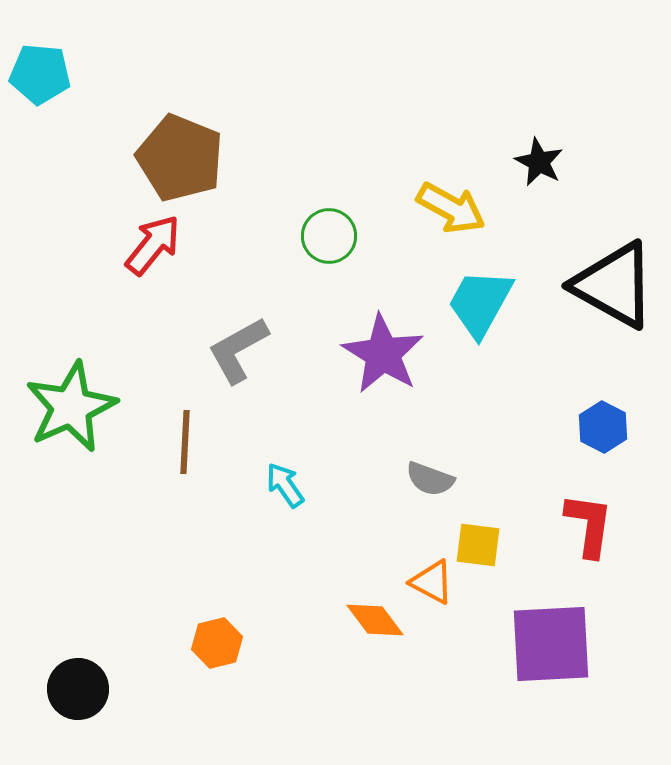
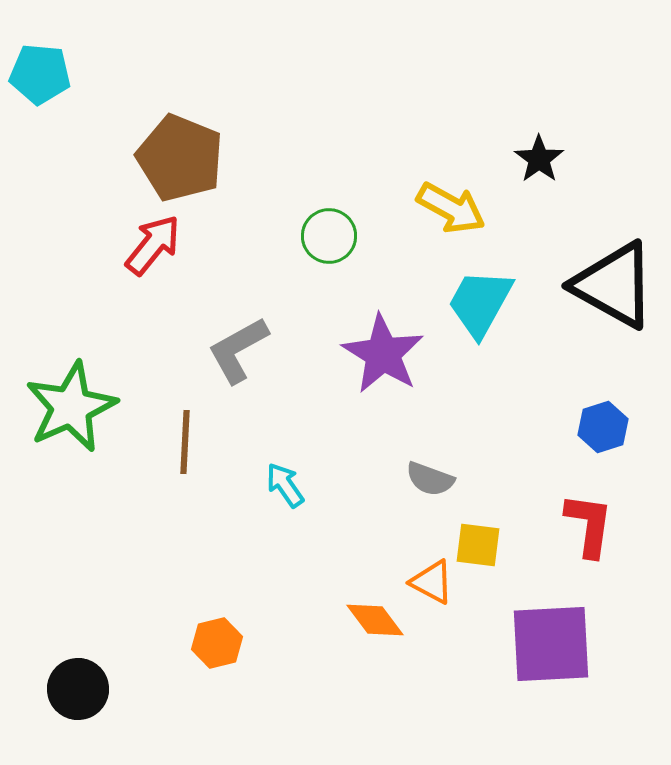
black star: moved 3 px up; rotated 9 degrees clockwise
blue hexagon: rotated 15 degrees clockwise
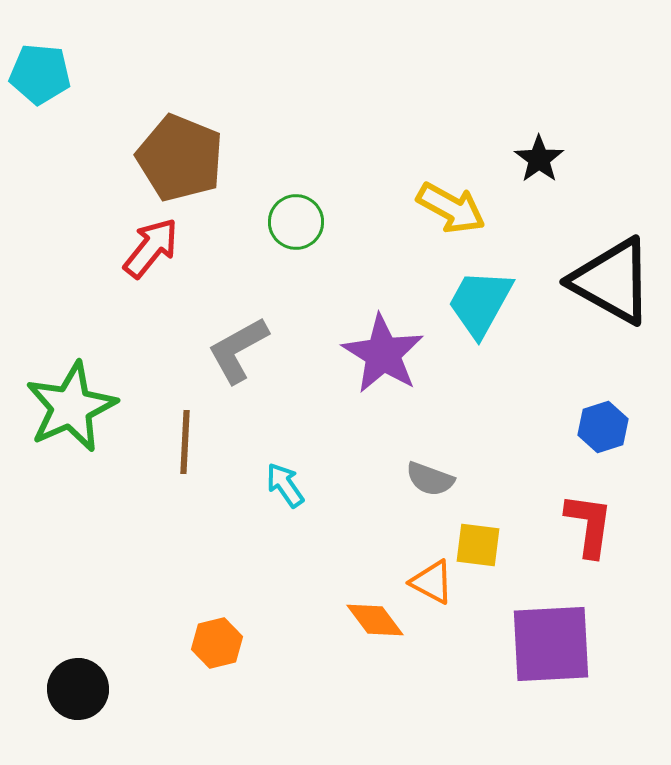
green circle: moved 33 px left, 14 px up
red arrow: moved 2 px left, 3 px down
black triangle: moved 2 px left, 4 px up
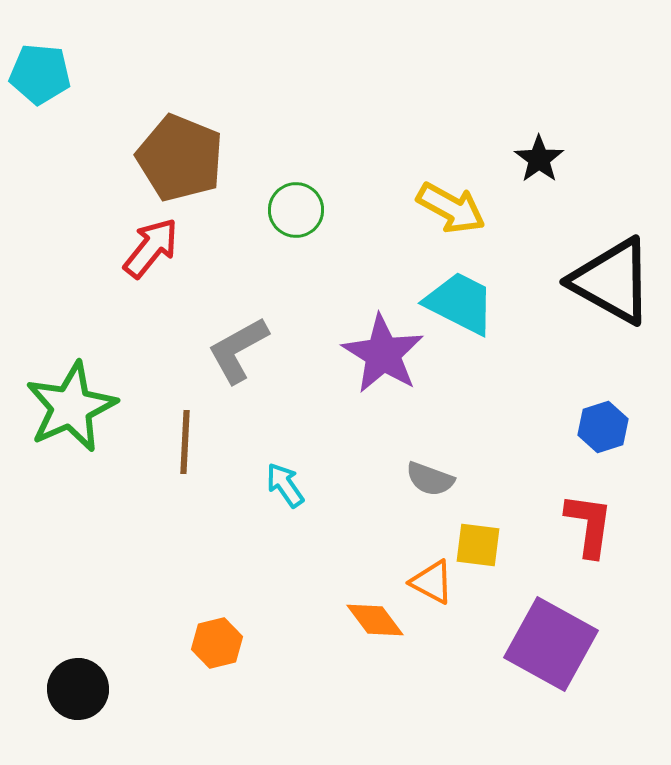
green circle: moved 12 px up
cyan trapezoid: moved 20 px left; rotated 88 degrees clockwise
purple square: rotated 32 degrees clockwise
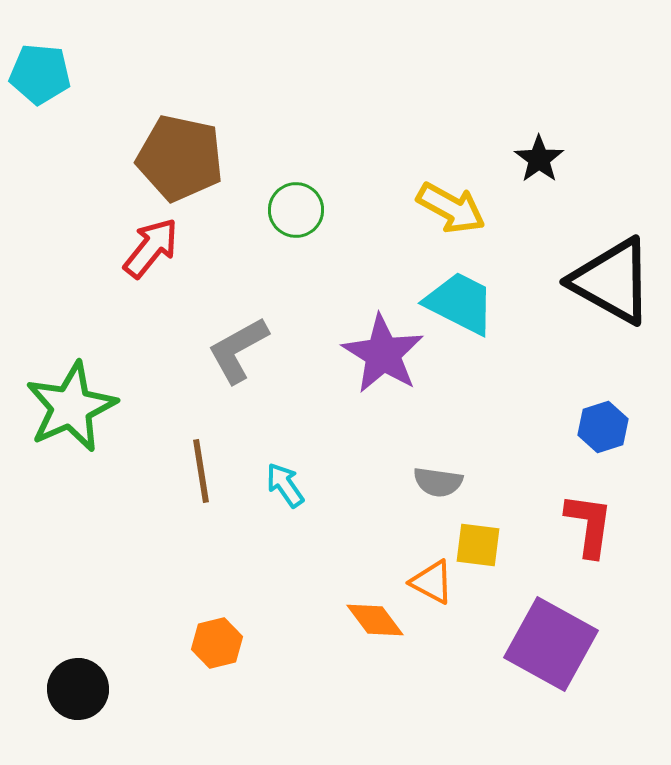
brown pentagon: rotated 10 degrees counterclockwise
brown line: moved 16 px right, 29 px down; rotated 12 degrees counterclockwise
gray semicircle: moved 8 px right, 3 px down; rotated 12 degrees counterclockwise
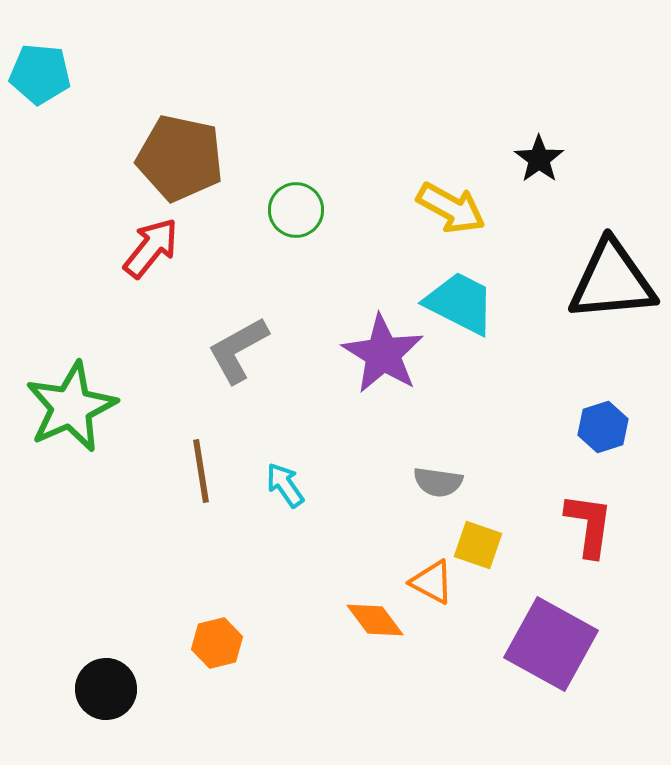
black triangle: rotated 34 degrees counterclockwise
yellow square: rotated 12 degrees clockwise
black circle: moved 28 px right
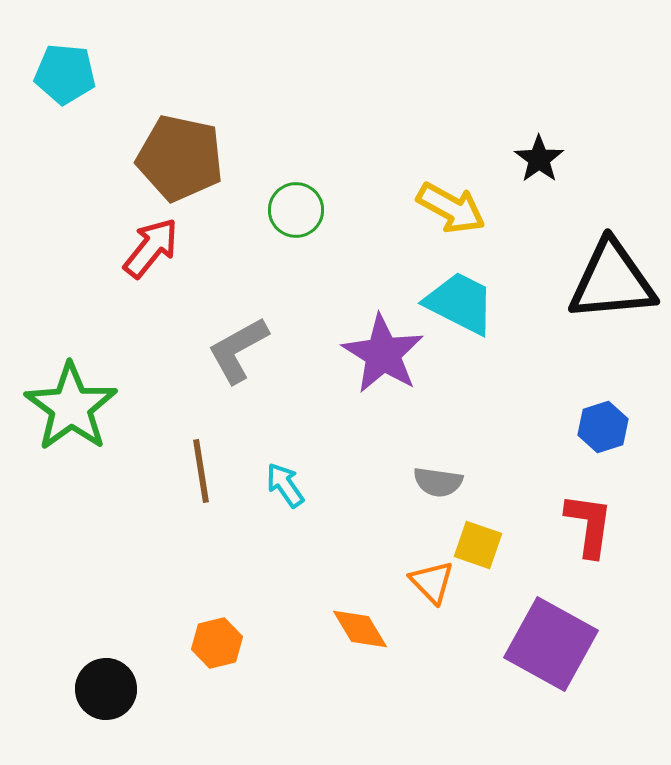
cyan pentagon: moved 25 px right
green star: rotated 12 degrees counterclockwise
orange triangle: rotated 18 degrees clockwise
orange diamond: moved 15 px left, 9 px down; rotated 6 degrees clockwise
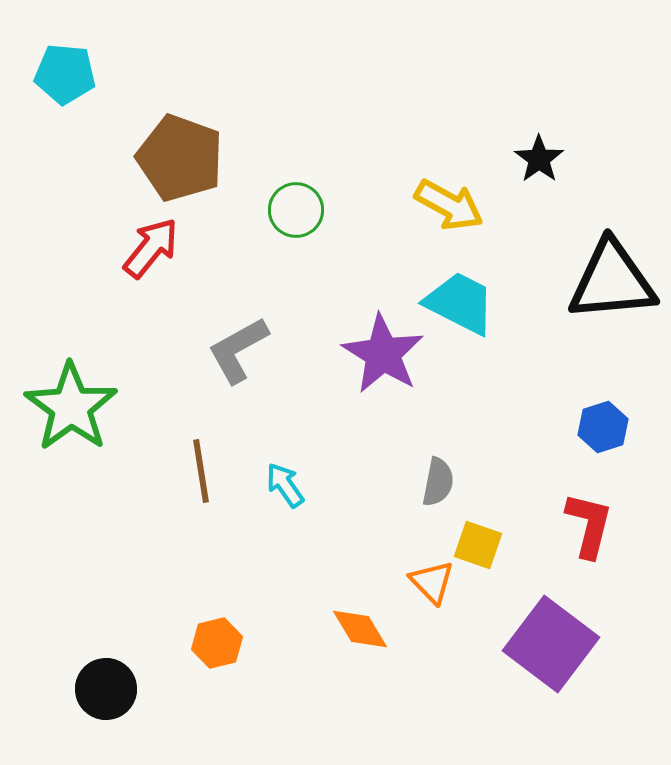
brown pentagon: rotated 8 degrees clockwise
yellow arrow: moved 2 px left, 3 px up
gray semicircle: rotated 87 degrees counterclockwise
red L-shape: rotated 6 degrees clockwise
purple square: rotated 8 degrees clockwise
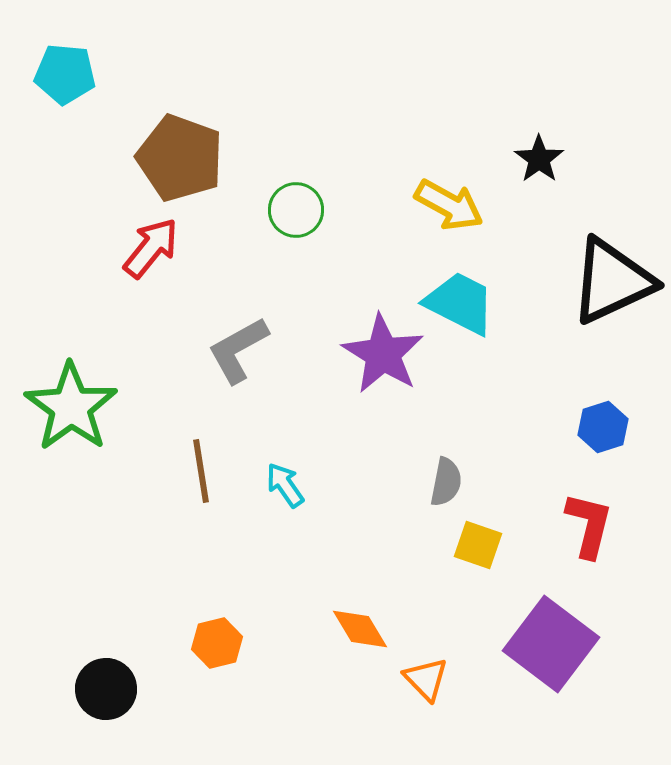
black triangle: rotated 20 degrees counterclockwise
gray semicircle: moved 8 px right
orange triangle: moved 6 px left, 97 px down
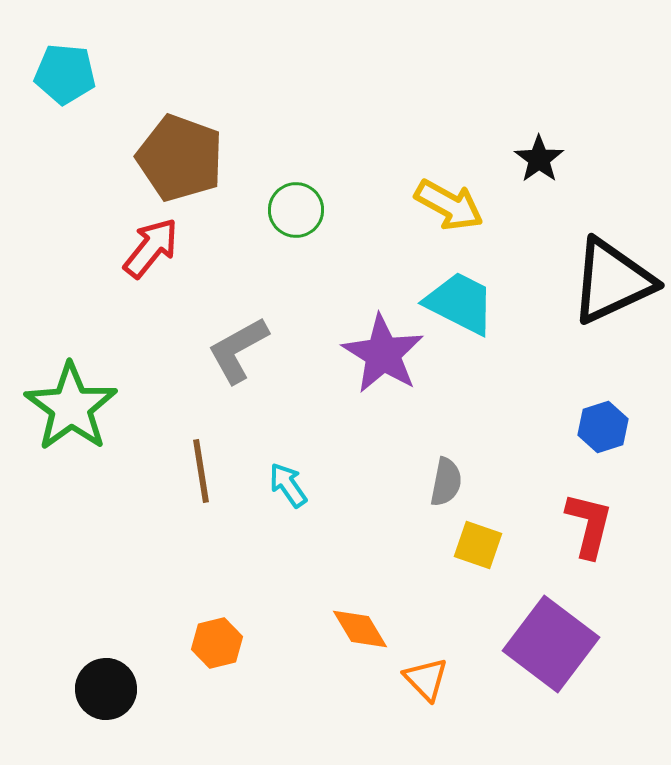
cyan arrow: moved 3 px right
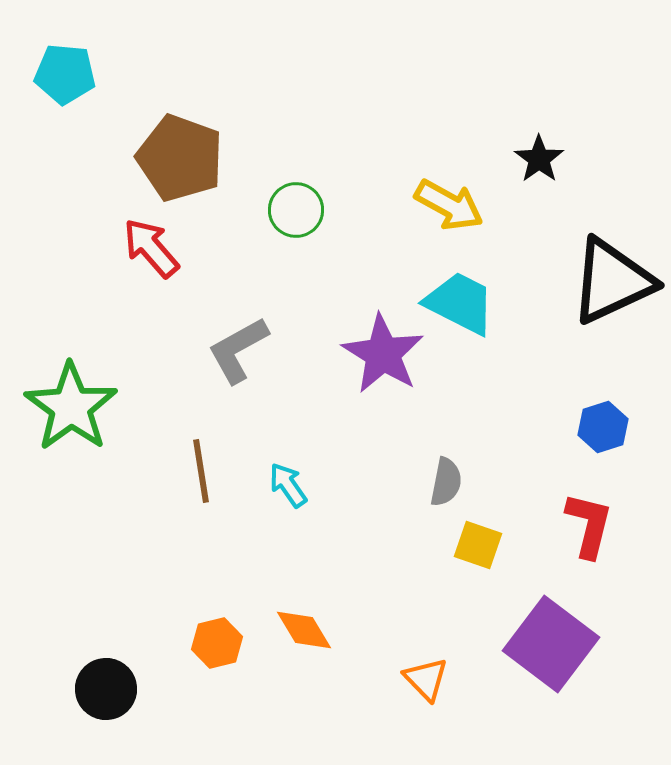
red arrow: rotated 80 degrees counterclockwise
orange diamond: moved 56 px left, 1 px down
